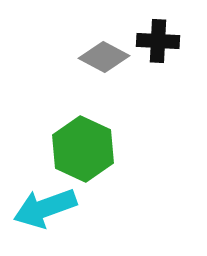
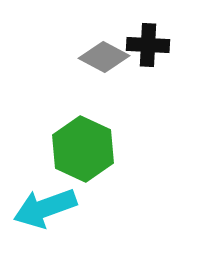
black cross: moved 10 px left, 4 px down
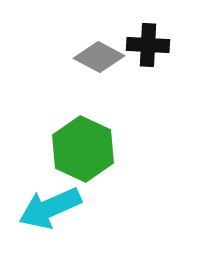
gray diamond: moved 5 px left
cyan arrow: moved 5 px right; rotated 4 degrees counterclockwise
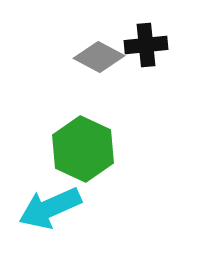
black cross: moved 2 px left; rotated 9 degrees counterclockwise
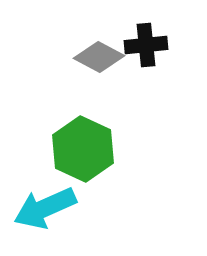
cyan arrow: moved 5 px left
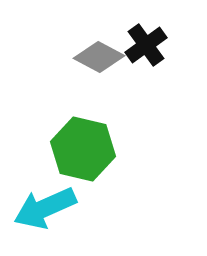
black cross: rotated 30 degrees counterclockwise
green hexagon: rotated 12 degrees counterclockwise
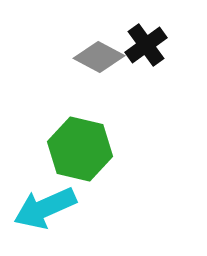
green hexagon: moved 3 px left
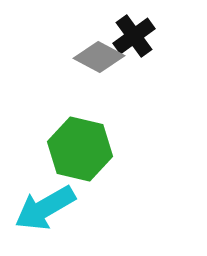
black cross: moved 12 px left, 9 px up
cyan arrow: rotated 6 degrees counterclockwise
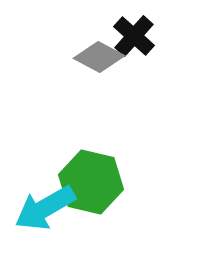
black cross: rotated 12 degrees counterclockwise
green hexagon: moved 11 px right, 33 px down
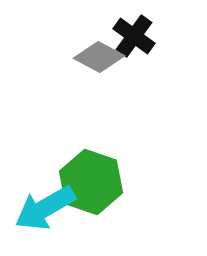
black cross: rotated 6 degrees counterclockwise
green hexagon: rotated 6 degrees clockwise
